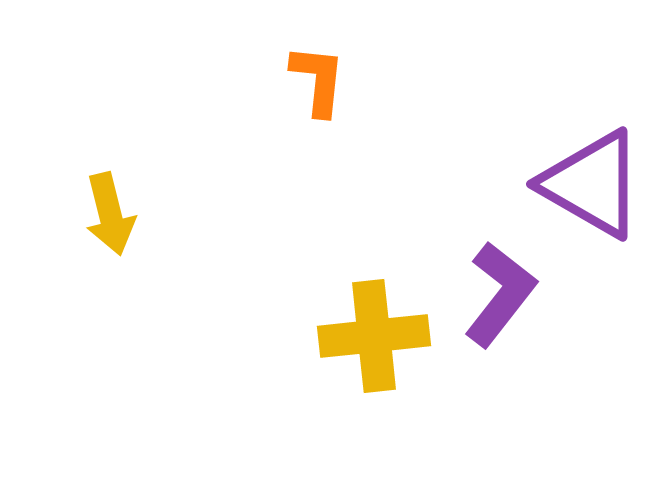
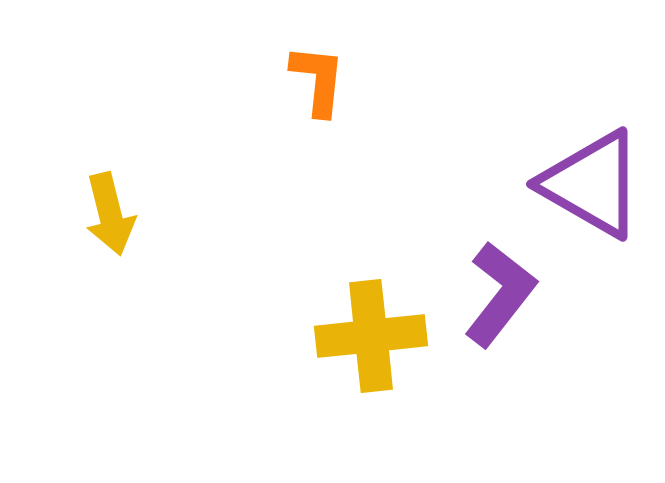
yellow cross: moved 3 px left
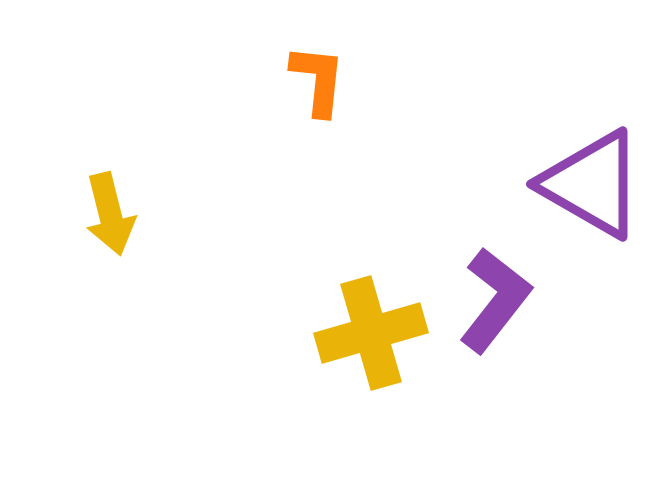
purple L-shape: moved 5 px left, 6 px down
yellow cross: moved 3 px up; rotated 10 degrees counterclockwise
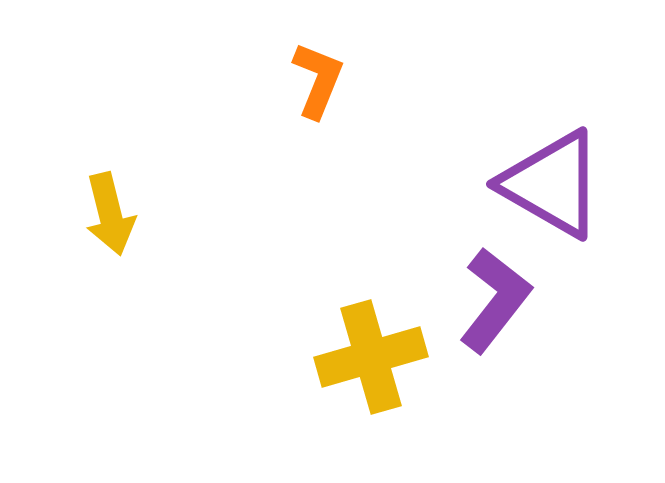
orange L-shape: rotated 16 degrees clockwise
purple triangle: moved 40 px left
yellow cross: moved 24 px down
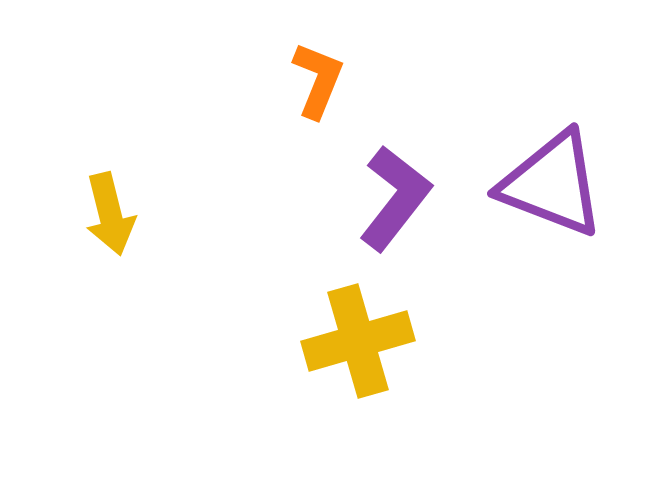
purple triangle: rotated 9 degrees counterclockwise
purple L-shape: moved 100 px left, 102 px up
yellow cross: moved 13 px left, 16 px up
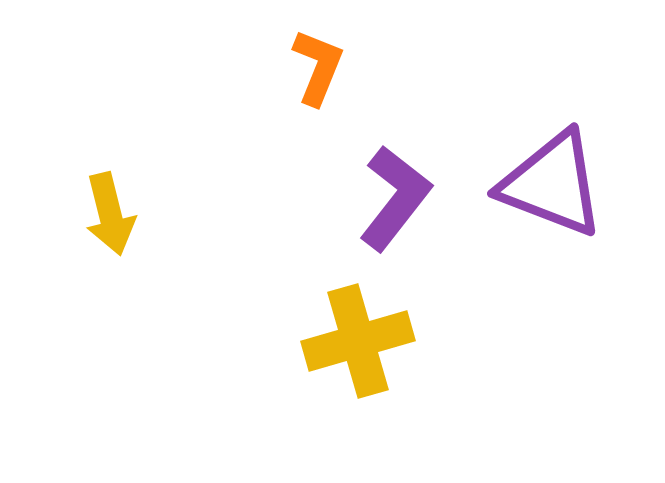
orange L-shape: moved 13 px up
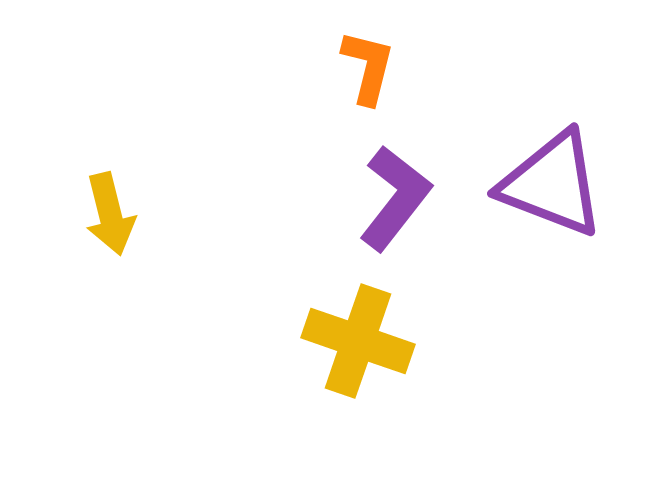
orange L-shape: moved 50 px right; rotated 8 degrees counterclockwise
yellow cross: rotated 35 degrees clockwise
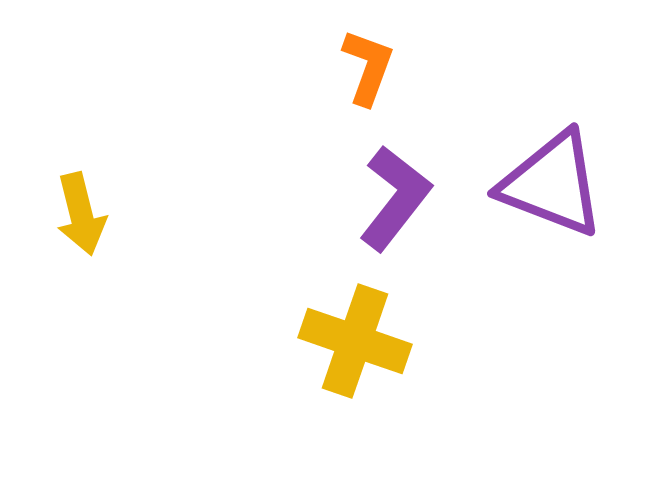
orange L-shape: rotated 6 degrees clockwise
yellow arrow: moved 29 px left
yellow cross: moved 3 px left
